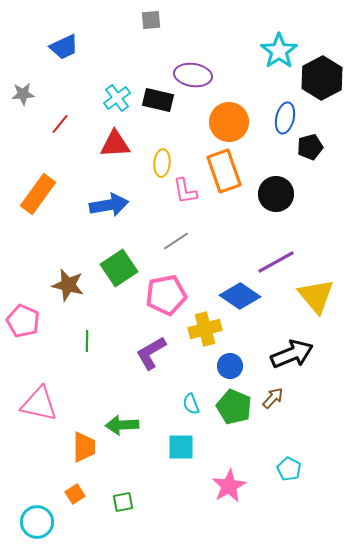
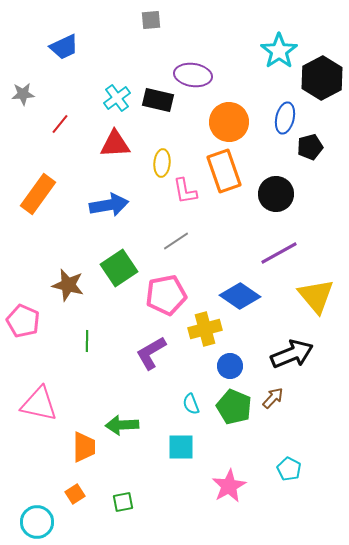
purple line at (276, 262): moved 3 px right, 9 px up
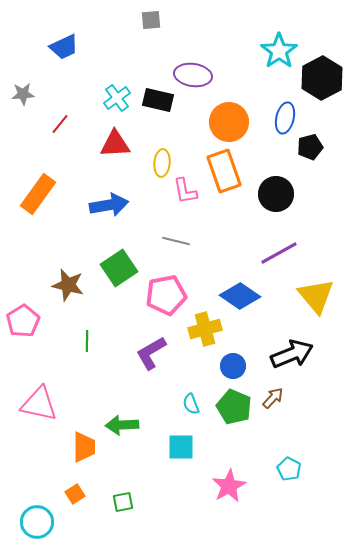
gray line at (176, 241): rotated 48 degrees clockwise
pink pentagon at (23, 321): rotated 16 degrees clockwise
blue circle at (230, 366): moved 3 px right
